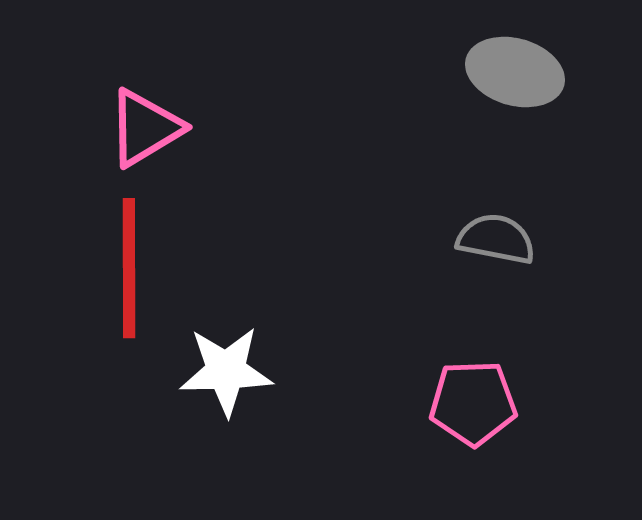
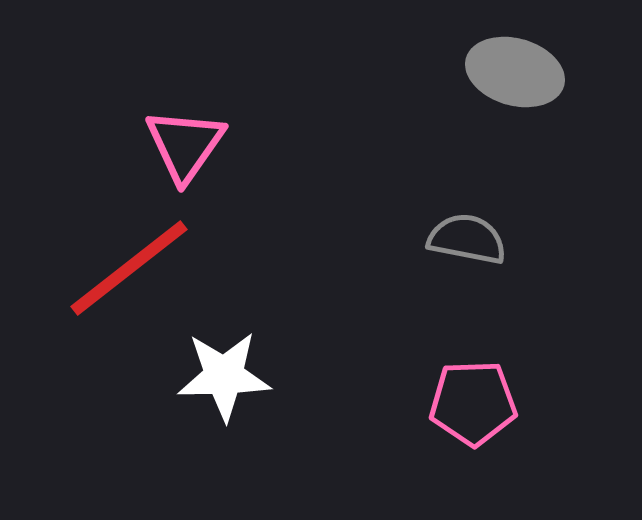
pink triangle: moved 40 px right, 17 px down; rotated 24 degrees counterclockwise
gray semicircle: moved 29 px left
red line: rotated 52 degrees clockwise
white star: moved 2 px left, 5 px down
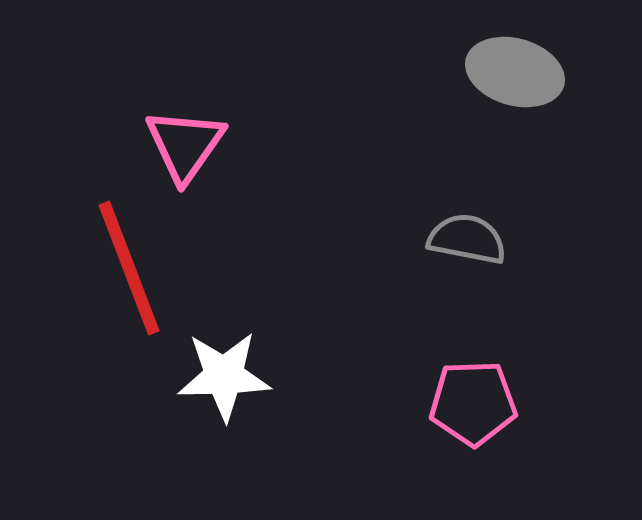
red line: rotated 73 degrees counterclockwise
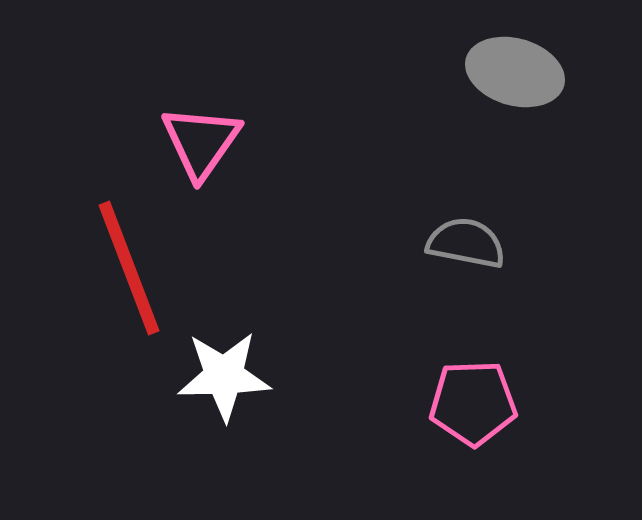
pink triangle: moved 16 px right, 3 px up
gray semicircle: moved 1 px left, 4 px down
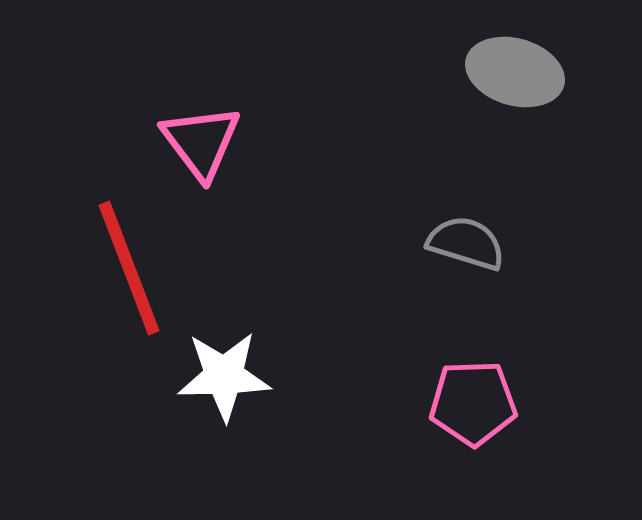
pink triangle: rotated 12 degrees counterclockwise
gray semicircle: rotated 6 degrees clockwise
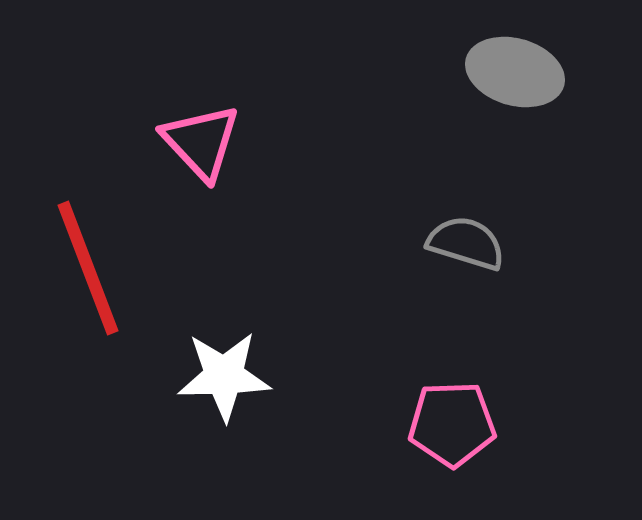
pink triangle: rotated 6 degrees counterclockwise
red line: moved 41 px left
pink pentagon: moved 21 px left, 21 px down
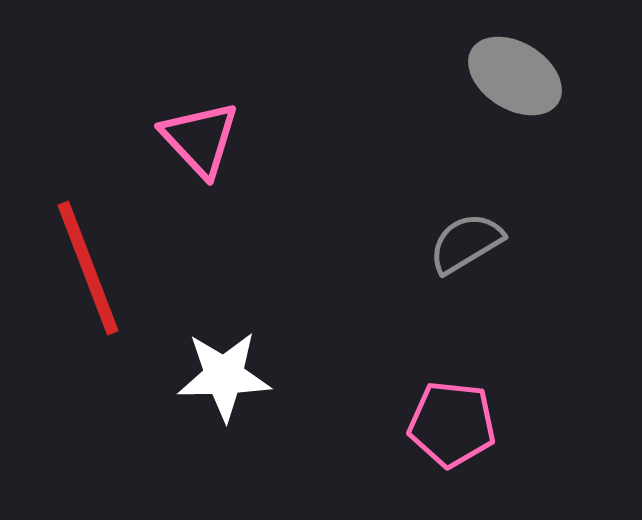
gray ellipse: moved 4 px down; rotated 16 degrees clockwise
pink triangle: moved 1 px left, 3 px up
gray semicircle: rotated 48 degrees counterclockwise
pink pentagon: rotated 8 degrees clockwise
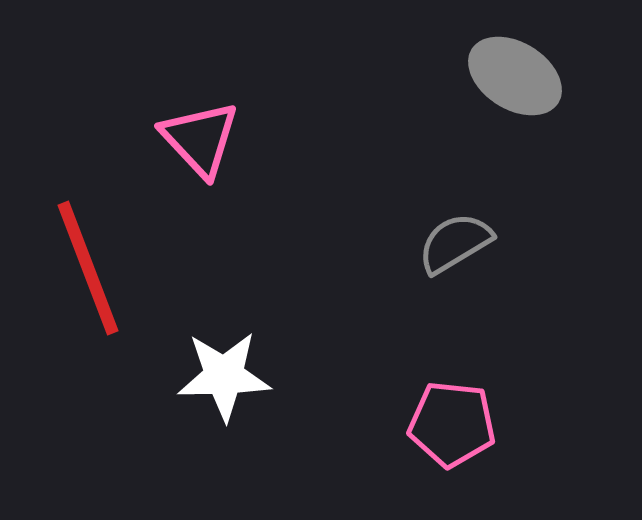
gray semicircle: moved 11 px left
